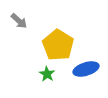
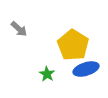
gray arrow: moved 8 px down
yellow pentagon: moved 15 px right
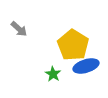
blue ellipse: moved 3 px up
green star: moved 6 px right
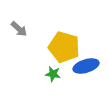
yellow pentagon: moved 9 px left, 2 px down; rotated 16 degrees counterclockwise
green star: rotated 21 degrees counterclockwise
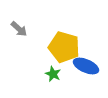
blue ellipse: rotated 40 degrees clockwise
green star: rotated 14 degrees clockwise
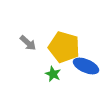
gray arrow: moved 9 px right, 14 px down
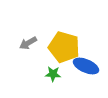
gray arrow: rotated 108 degrees clockwise
green star: rotated 21 degrees counterclockwise
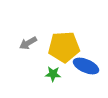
yellow pentagon: rotated 20 degrees counterclockwise
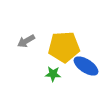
gray arrow: moved 2 px left, 2 px up
blue ellipse: rotated 10 degrees clockwise
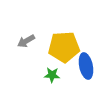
blue ellipse: rotated 45 degrees clockwise
green star: moved 1 px left, 1 px down
